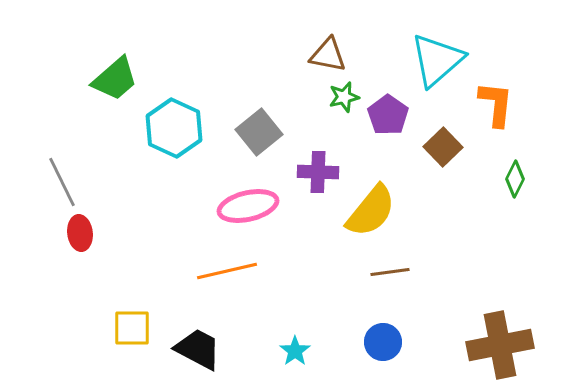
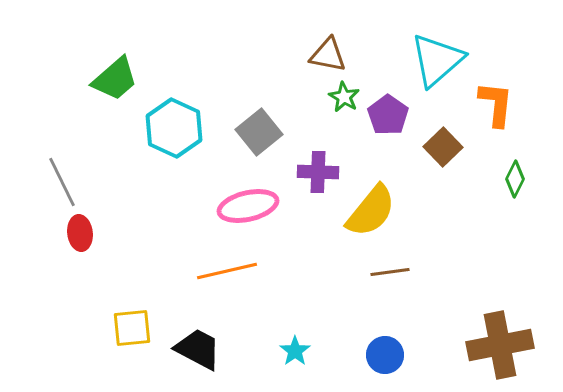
green star: rotated 28 degrees counterclockwise
yellow square: rotated 6 degrees counterclockwise
blue circle: moved 2 px right, 13 px down
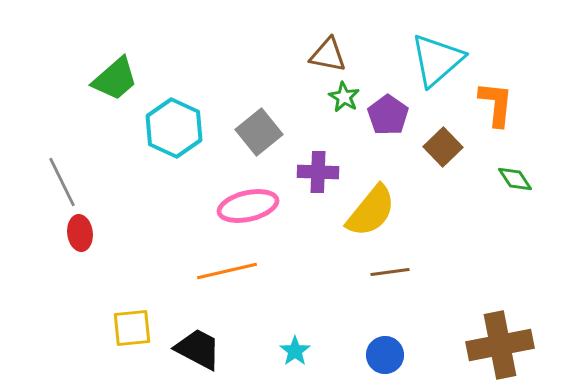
green diamond: rotated 60 degrees counterclockwise
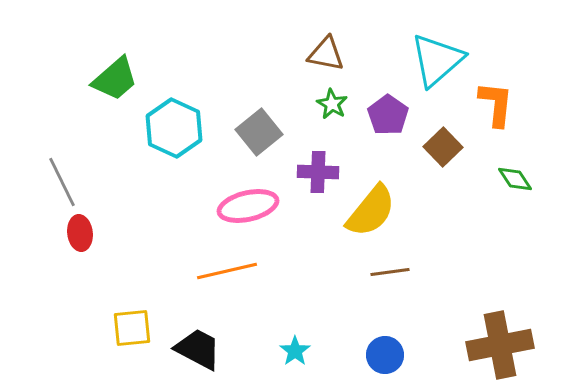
brown triangle: moved 2 px left, 1 px up
green star: moved 12 px left, 7 px down
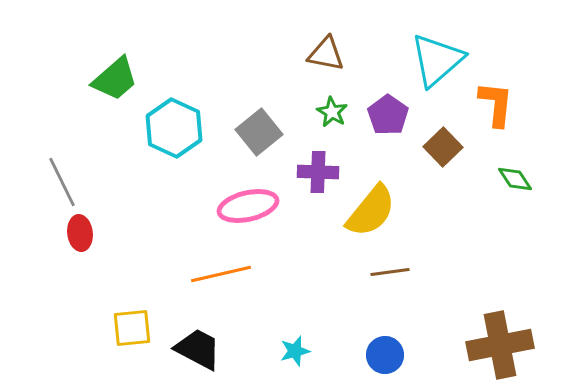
green star: moved 8 px down
orange line: moved 6 px left, 3 px down
cyan star: rotated 20 degrees clockwise
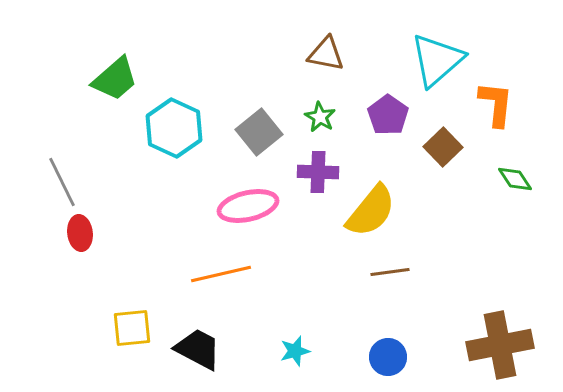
green star: moved 12 px left, 5 px down
blue circle: moved 3 px right, 2 px down
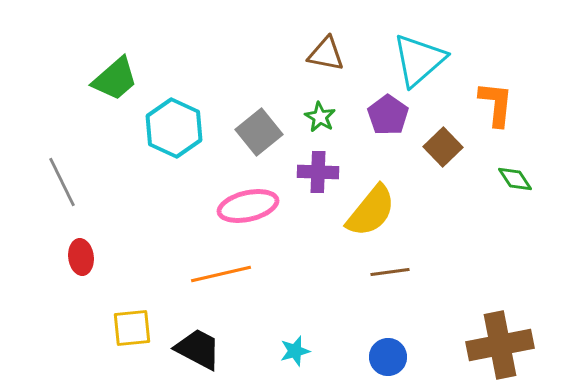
cyan triangle: moved 18 px left
red ellipse: moved 1 px right, 24 px down
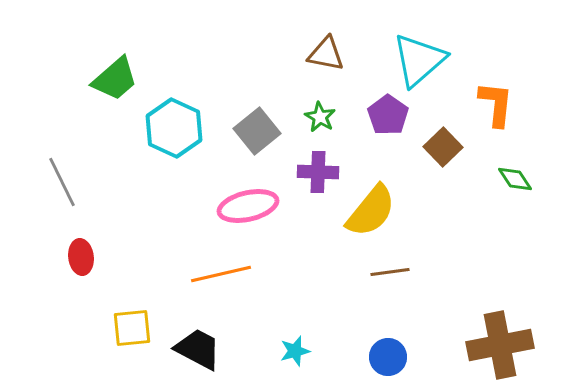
gray square: moved 2 px left, 1 px up
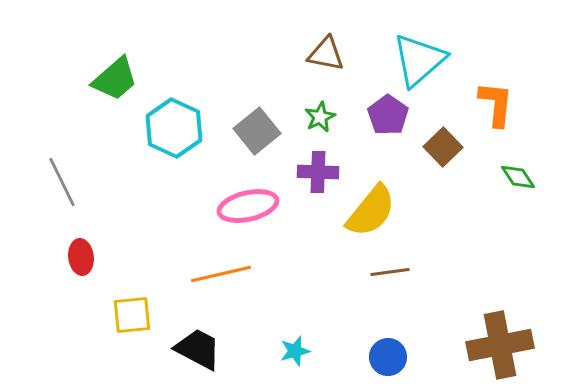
green star: rotated 16 degrees clockwise
green diamond: moved 3 px right, 2 px up
yellow square: moved 13 px up
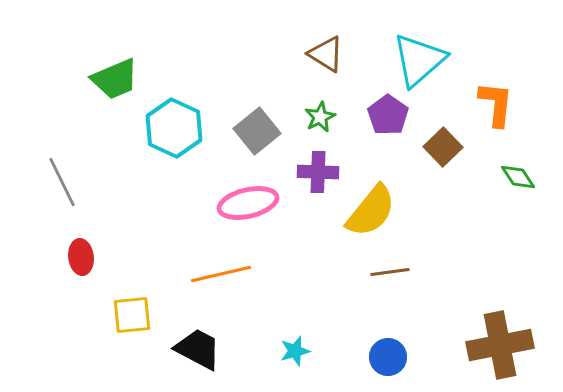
brown triangle: rotated 21 degrees clockwise
green trapezoid: rotated 18 degrees clockwise
pink ellipse: moved 3 px up
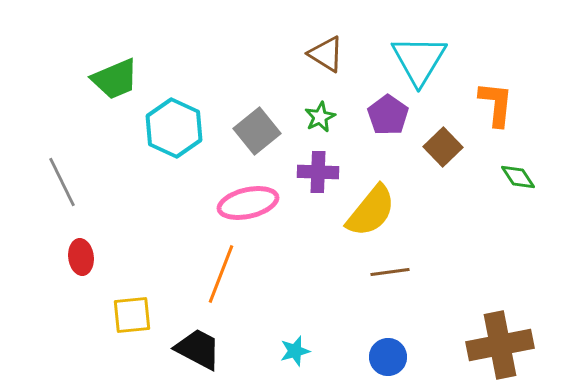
cyan triangle: rotated 18 degrees counterclockwise
orange line: rotated 56 degrees counterclockwise
